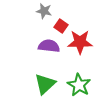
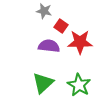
green triangle: moved 2 px left, 1 px up
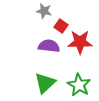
green triangle: moved 2 px right
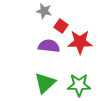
green star: rotated 30 degrees counterclockwise
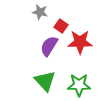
gray star: moved 4 px left, 1 px down
purple semicircle: rotated 65 degrees counterclockwise
green triangle: moved 2 px up; rotated 30 degrees counterclockwise
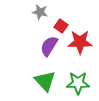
green star: moved 1 px left, 2 px up
